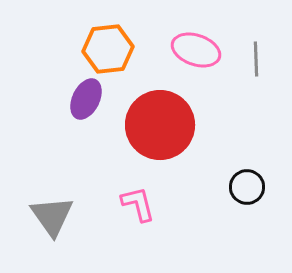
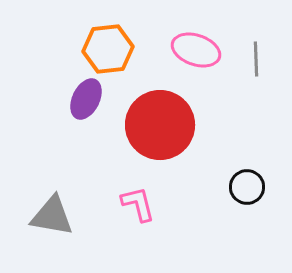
gray triangle: rotated 45 degrees counterclockwise
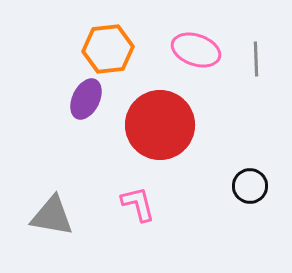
black circle: moved 3 px right, 1 px up
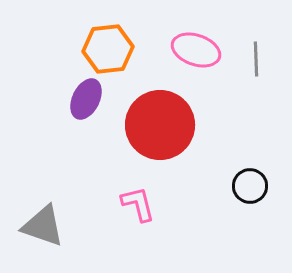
gray triangle: moved 9 px left, 10 px down; rotated 9 degrees clockwise
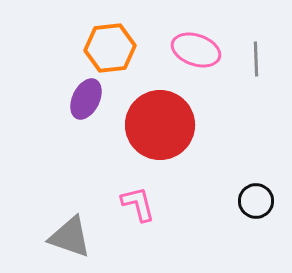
orange hexagon: moved 2 px right, 1 px up
black circle: moved 6 px right, 15 px down
gray triangle: moved 27 px right, 11 px down
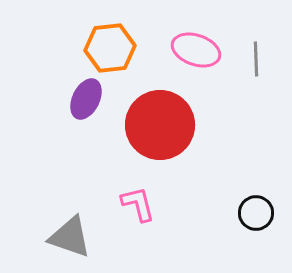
black circle: moved 12 px down
